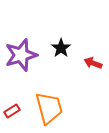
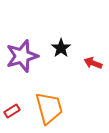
purple star: moved 1 px right, 1 px down
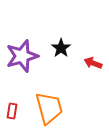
red rectangle: rotated 49 degrees counterclockwise
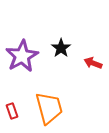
purple star: rotated 12 degrees counterclockwise
red rectangle: rotated 28 degrees counterclockwise
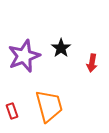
purple star: moved 2 px right; rotated 8 degrees clockwise
red arrow: moved 1 px left; rotated 102 degrees counterclockwise
orange trapezoid: moved 2 px up
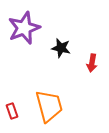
black star: rotated 24 degrees counterclockwise
purple star: moved 28 px up
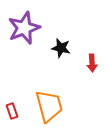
red arrow: rotated 12 degrees counterclockwise
